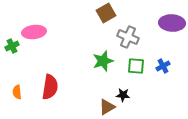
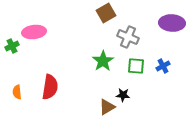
green star: rotated 15 degrees counterclockwise
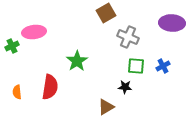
green star: moved 26 px left
black star: moved 2 px right, 8 px up
brown triangle: moved 1 px left
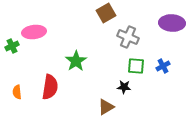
green star: moved 1 px left
black star: moved 1 px left
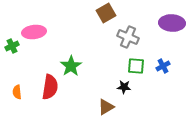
green star: moved 5 px left, 5 px down
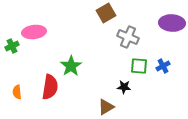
green square: moved 3 px right
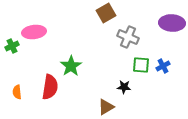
green square: moved 2 px right, 1 px up
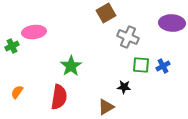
red semicircle: moved 9 px right, 10 px down
orange semicircle: rotated 40 degrees clockwise
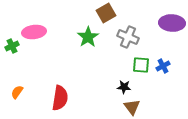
green star: moved 17 px right, 29 px up
red semicircle: moved 1 px right, 1 px down
brown triangle: moved 26 px right; rotated 36 degrees counterclockwise
